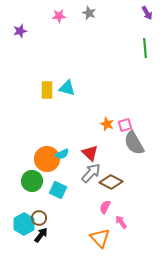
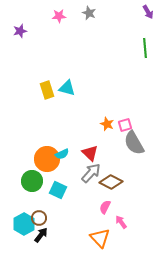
purple arrow: moved 1 px right, 1 px up
yellow rectangle: rotated 18 degrees counterclockwise
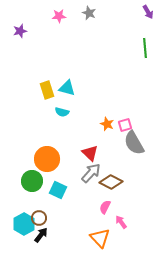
cyan semicircle: moved 42 px up; rotated 40 degrees clockwise
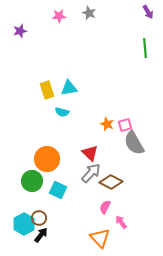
cyan triangle: moved 2 px right; rotated 24 degrees counterclockwise
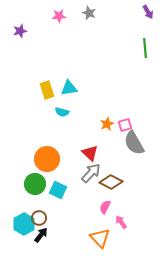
orange star: rotated 24 degrees clockwise
green circle: moved 3 px right, 3 px down
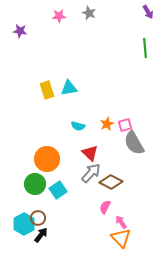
purple star: rotated 24 degrees clockwise
cyan semicircle: moved 16 px right, 14 px down
cyan square: rotated 30 degrees clockwise
brown circle: moved 1 px left
orange triangle: moved 21 px right
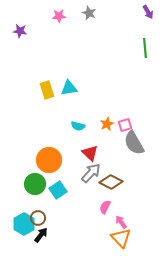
orange circle: moved 2 px right, 1 px down
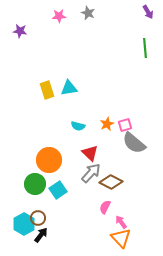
gray star: moved 1 px left
gray semicircle: rotated 20 degrees counterclockwise
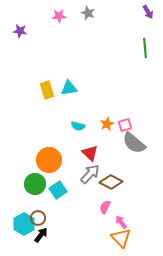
gray arrow: moved 1 px left, 1 px down
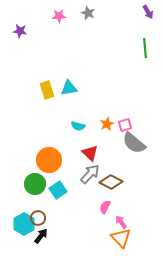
black arrow: moved 1 px down
